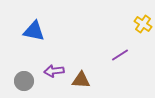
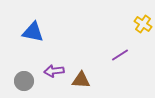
blue triangle: moved 1 px left, 1 px down
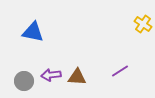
purple line: moved 16 px down
purple arrow: moved 3 px left, 4 px down
brown triangle: moved 4 px left, 3 px up
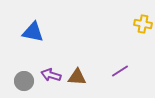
yellow cross: rotated 24 degrees counterclockwise
purple arrow: rotated 24 degrees clockwise
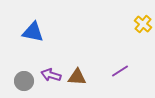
yellow cross: rotated 30 degrees clockwise
